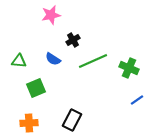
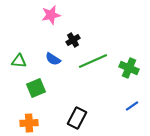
blue line: moved 5 px left, 6 px down
black rectangle: moved 5 px right, 2 px up
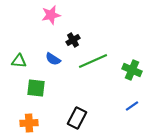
green cross: moved 3 px right, 2 px down
green square: rotated 30 degrees clockwise
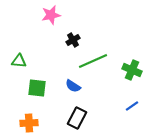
blue semicircle: moved 20 px right, 27 px down
green square: moved 1 px right
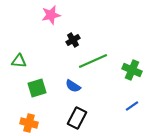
green square: rotated 24 degrees counterclockwise
orange cross: rotated 18 degrees clockwise
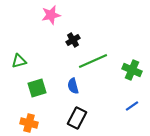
green triangle: rotated 21 degrees counterclockwise
blue semicircle: rotated 42 degrees clockwise
